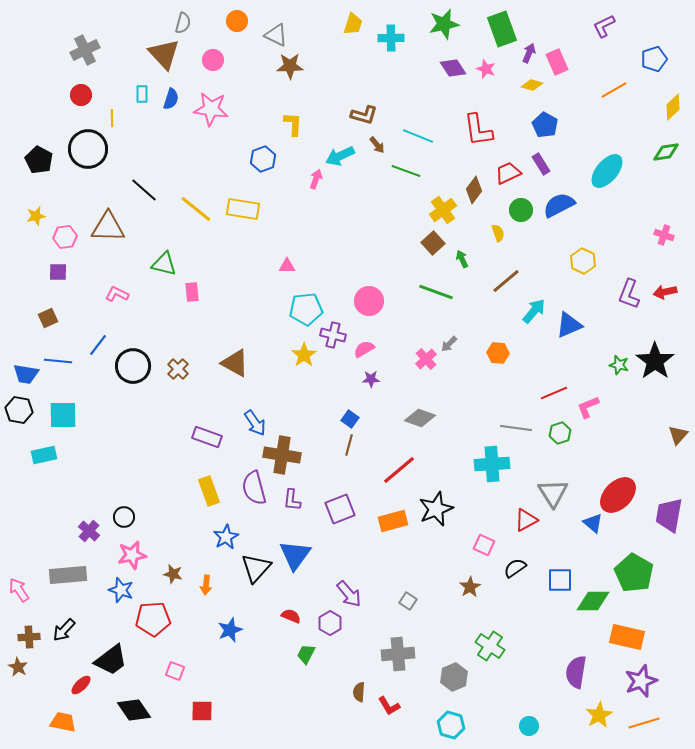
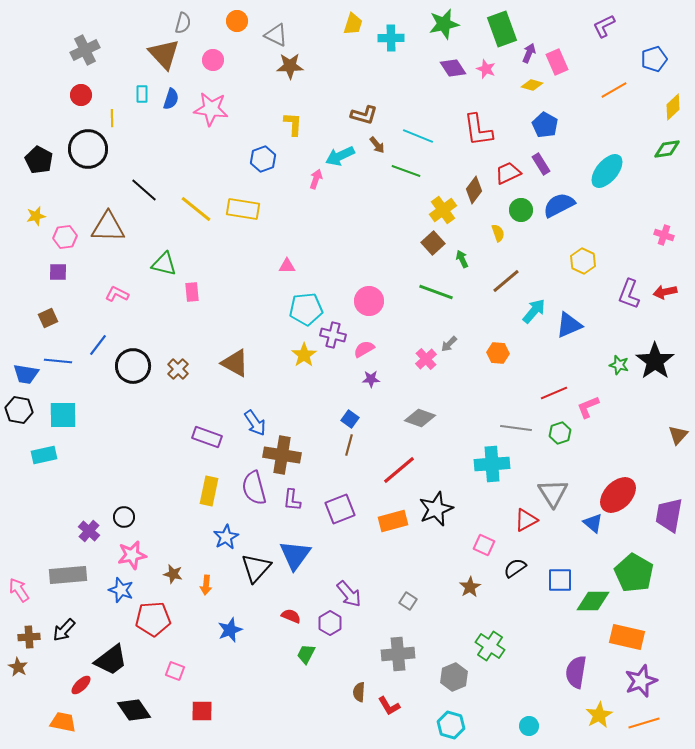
green diamond at (666, 152): moved 1 px right, 3 px up
yellow rectangle at (209, 491): rotated 32 degrees clockwise
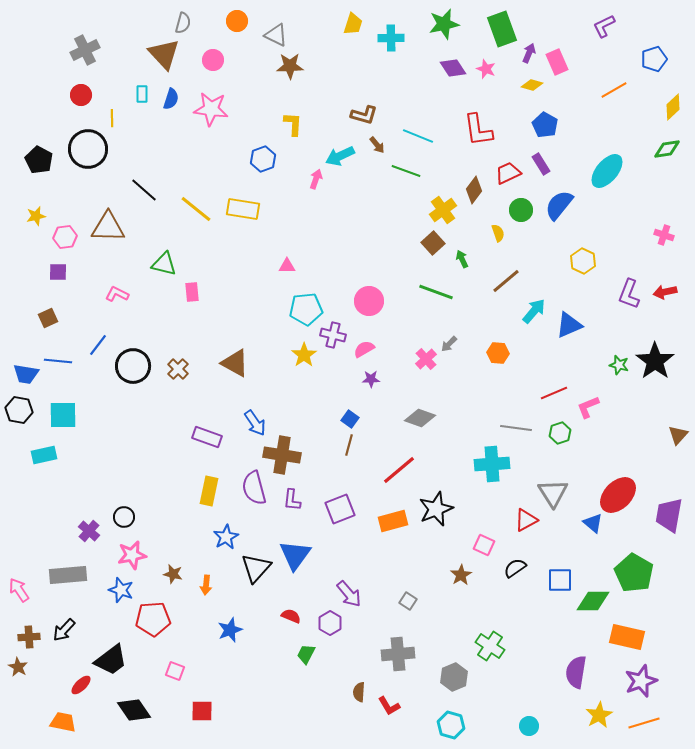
blue semicircle at (559, 205): rotated 24 degrees counterclockwise
brown star at (470, 587): moved 9 px left, 12 px up
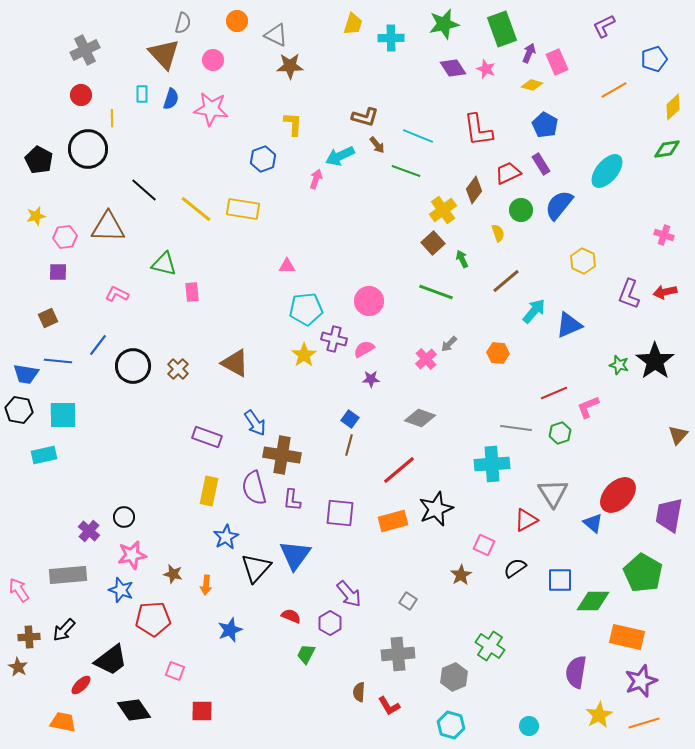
brown L-shape at (364, 115): moved 1 px right, 2 px down
purple cross at (333, 335): moved 1 px right, 4 px down
purple square at (340, 509): moved 4 px down; rotated 28 degrees clockwise
green pentagon at (634, 573): moved 9 px right
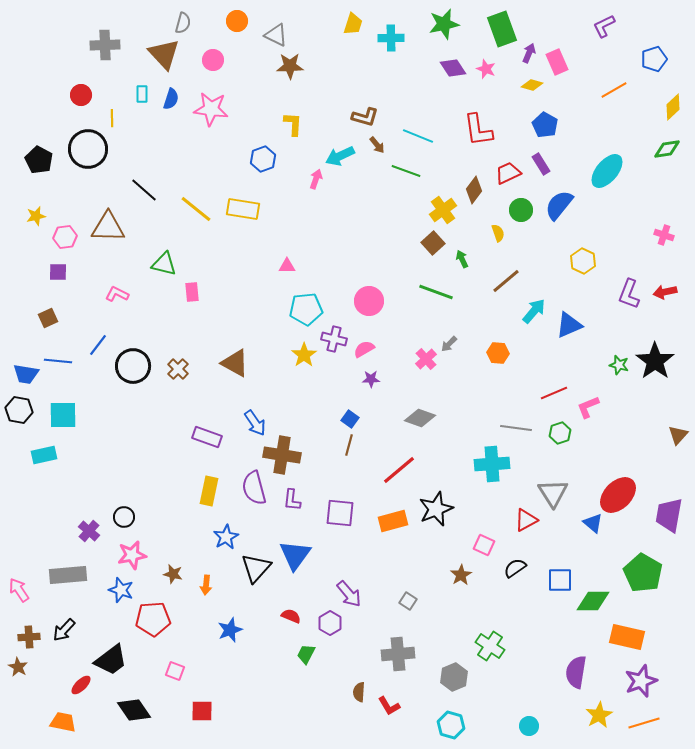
gray cross at (85, 50): moved 20 px right, 5 px up; rotated 24 degrees clockwise
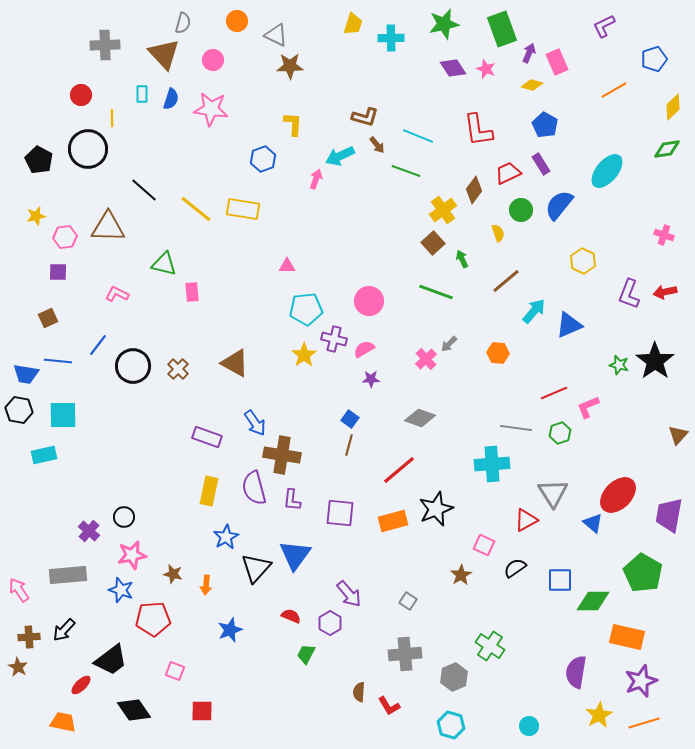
gray cross at (398, 654): moved 7 px right
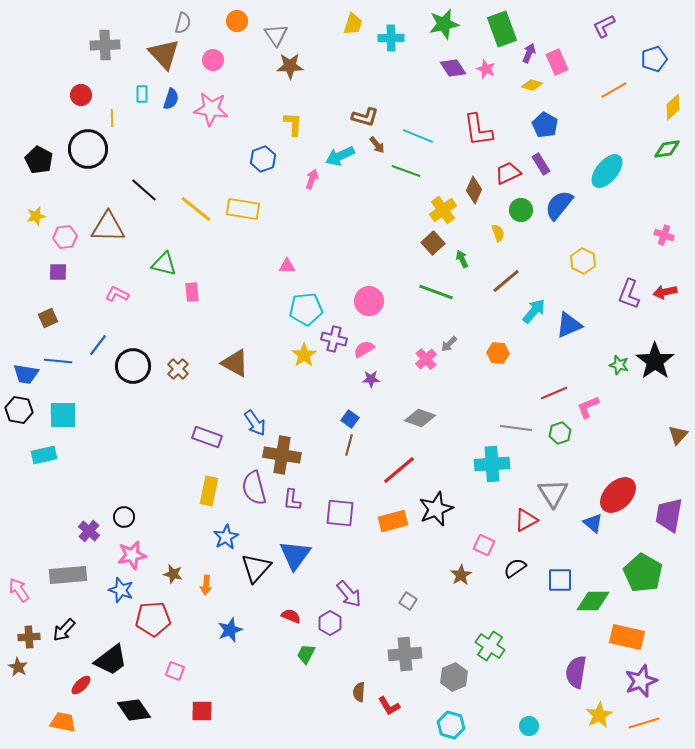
gray triangle at (276, 35): rotated 30 degrees clockwise
pink arrow at (316, 179): moved 4 px left
brown diamond at (474, 190): rotated 12 degrees counterclockwise
